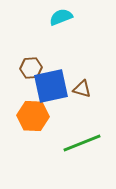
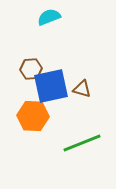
cyan semicircle: moved 12 px left
brown hexagon: moved 1 px down
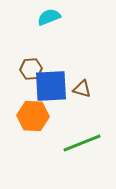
blue square: rotated 9 degrees clockwise
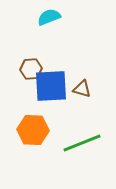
orange hexagon: moved 14 px down
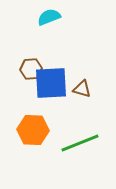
blue square: moved 3 px up
green line: moved 2 px left
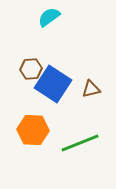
cyan semicircle: rotated 15 degrees counterclockwise
blue square: moved 2 px right, 1 px down; rotated 36 degrees clockwise
brown triangle: moved 9 px right; rotated 30 degrees counterclockwise
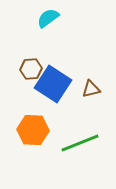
cyan semicircle: moved 1 px left, 1 px down
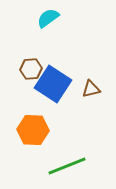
green line: moved 13 px left, 23 px down
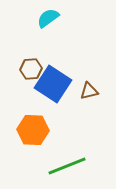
brown triangle: moved 2 px left, 2 px down
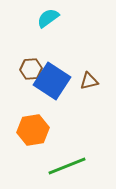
blue square: moved 1 px left, 3 px up
brown triangle: moved 10 px up
orange hexagon: rotated 12 degrees counterclockwise
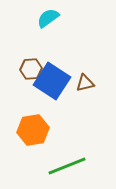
brown triangle: moved 4 px left, 2 px down
